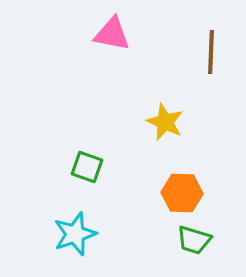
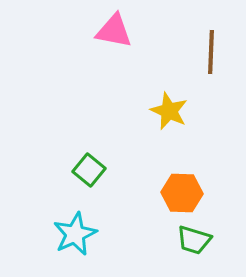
pink triangle: moved 2 px right, 3 px up
yellow star: moved 4 px right, 11 px up
green square: moved 2 px right, 3 px down; rotated 20 degrees clockwise
cyan star: rotated 6 degrees counterclockwise
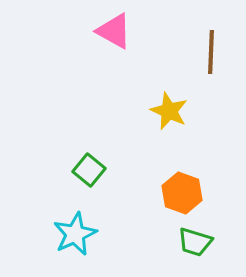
pink triangle: rotated 18 degrees clockwise
orange hexagon: rotated 18 degrees clockwise
green trapezoid: moved 1 px right, 2 px down
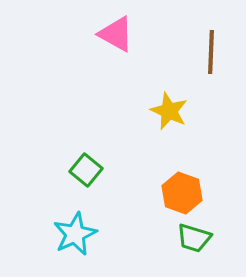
pink triangle: moved 2 px right, 3 px down
green square: moved 3 px left
green trapezoid: moved 1 px left, 4 px up
